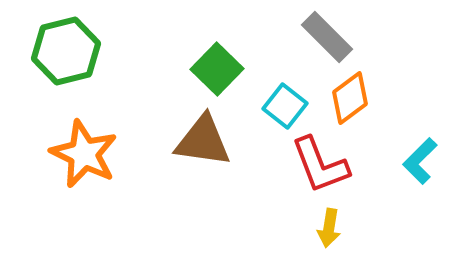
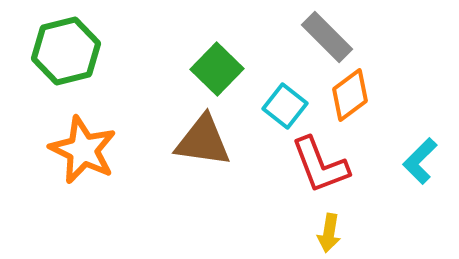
orange diamond: moved 3 px up
orange star: moved 1 px left, 4 px up
yellow arrow: moved 5 px down
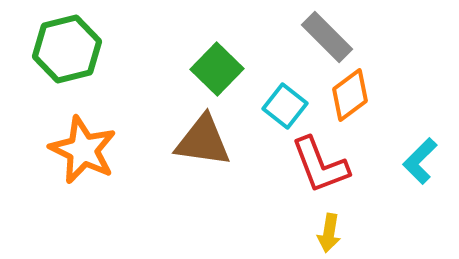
green hexagon: moved 1 px right, 2 px up
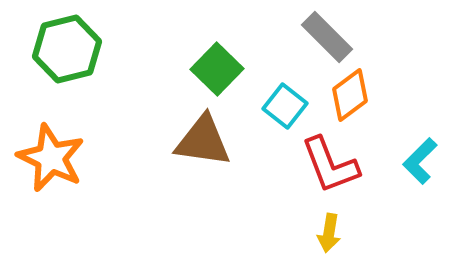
orange star: moved 32 px left, 8 px down
red L-shape: moved 10 px right
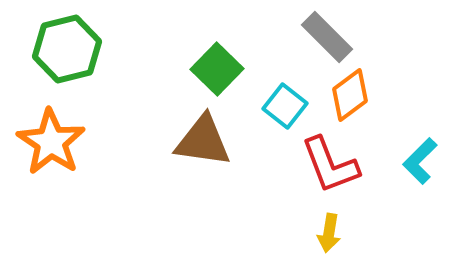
orange star: moved 16 px up; rotated 8 degrees clockwise
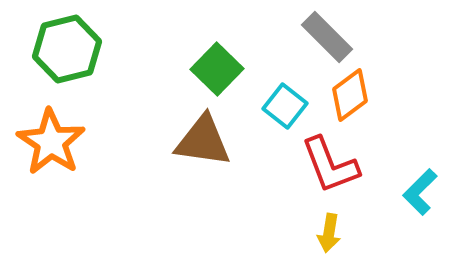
cyan L-shape: moved 31 px down
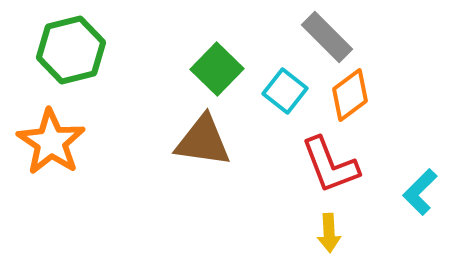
green hexagon: moved 4 px right, 1 px down
cyan square: moved 15 px up
yellow arrow: rotated 12 degrees counterclockwise
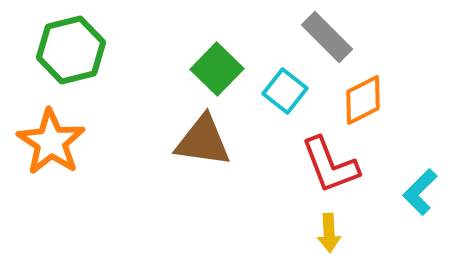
orange diamond: moved 13 px right, 5 px down; rotated 10 degrees clockwise
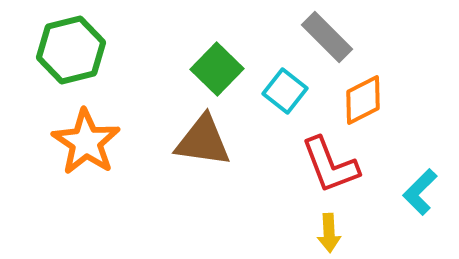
orange star: moved 35 px right
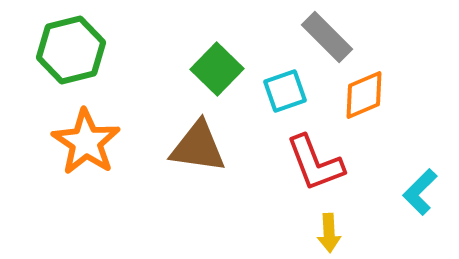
cyan square: rotated 33 degrees clockwise
orange diamond: moved 1 px right, 5 px up; rotated 4 degrees clockwise
brown triangle: moved 5 px left, 6 px down
red L-shape: moved 15 px left, 2 px up
